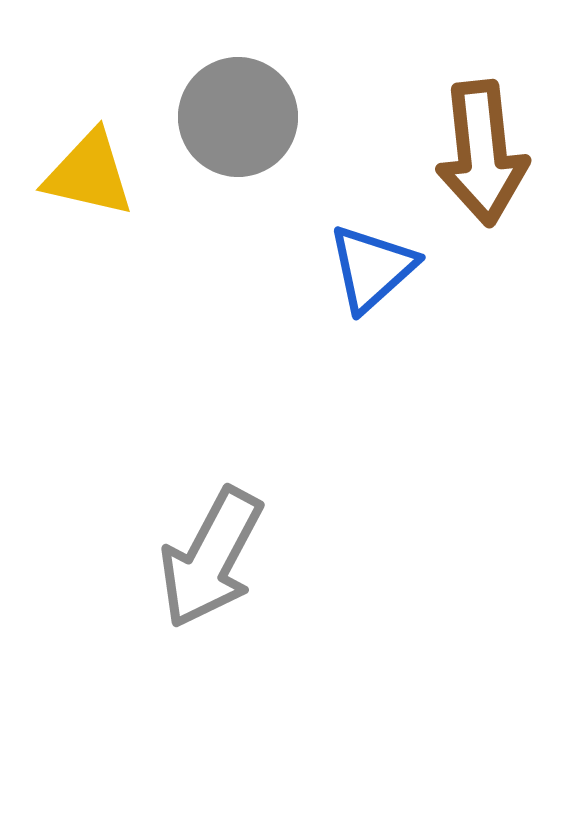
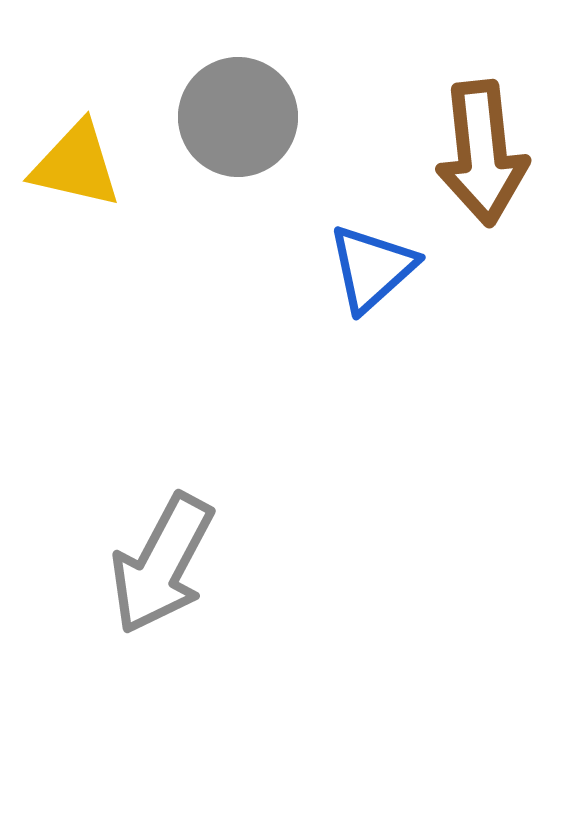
yellow triangle: moved 13 px left, 9 px up
gray arrow: moved 49 px left, 6 px down
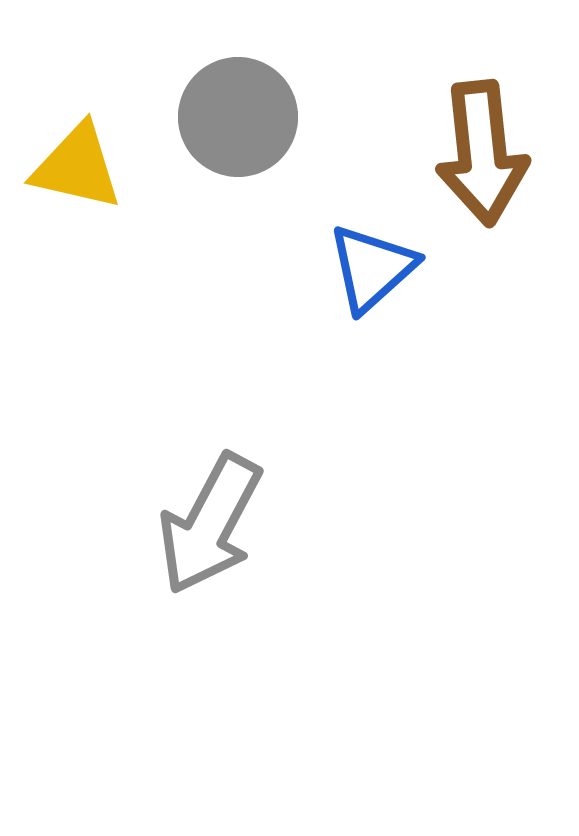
yellow triangle: moved 1 px right, 2 px down
gray arrow: moved 48 px right, 40 px up
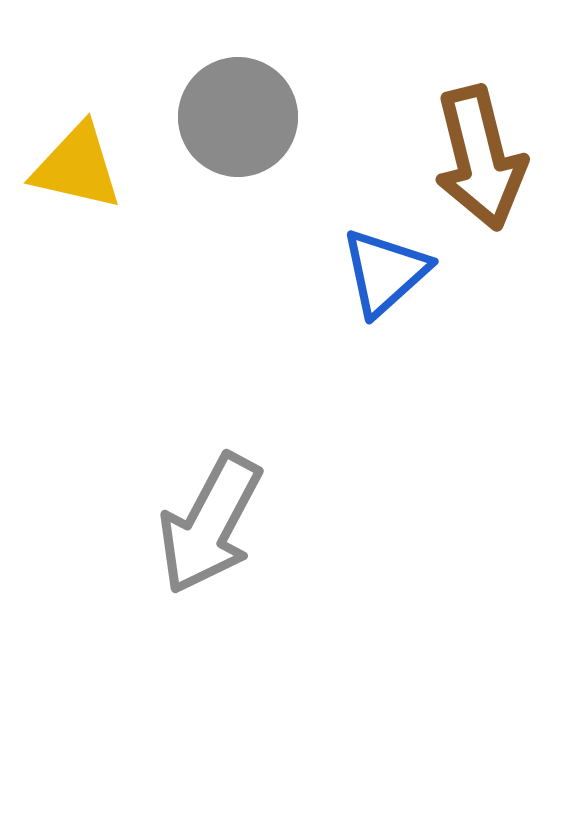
brown arrow: moved 2 px left, 5 px down; rotated 8 degrees counterclockwise
blue triangle: moved 13 px right, 4 px down
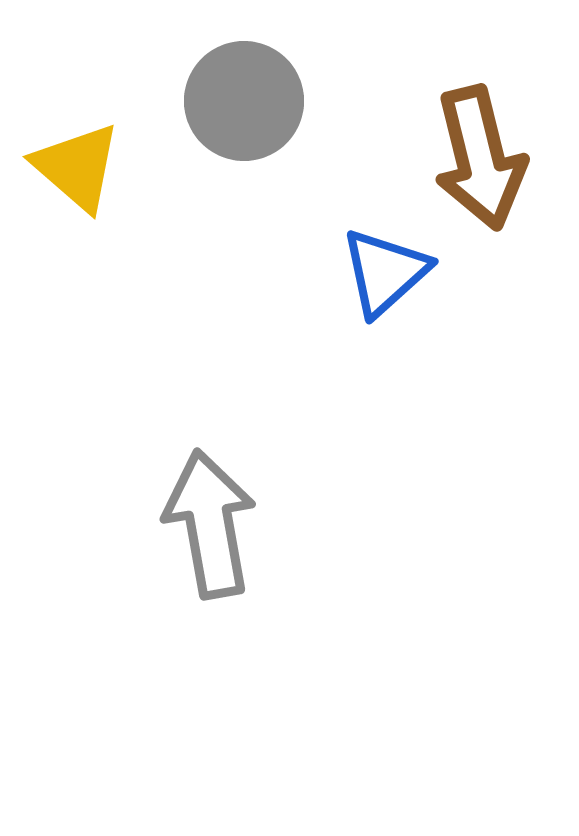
gray circle: moved 6 px right, 16 px up
yellow triangle: rotated 28 degrees clockwise
gray arrow: rotated 142 degrees clockwise
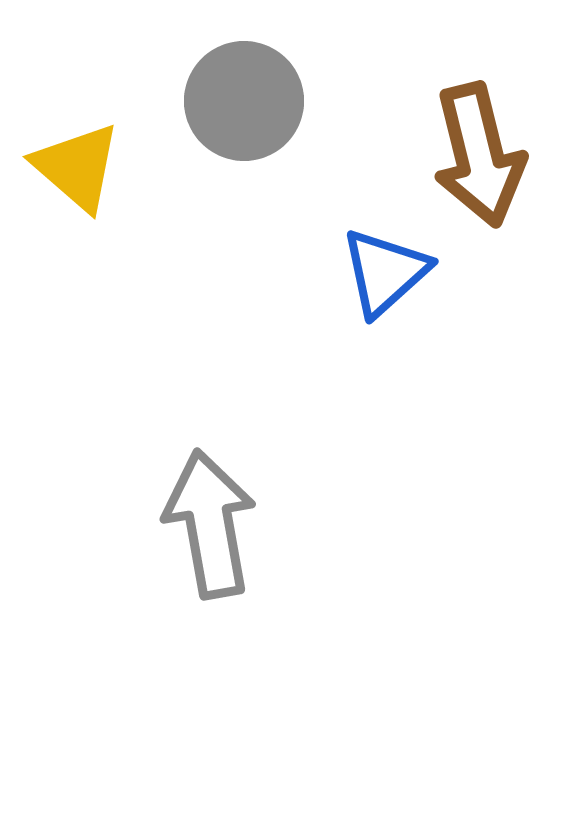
brown arrow: moved 1 px left, 3 px up
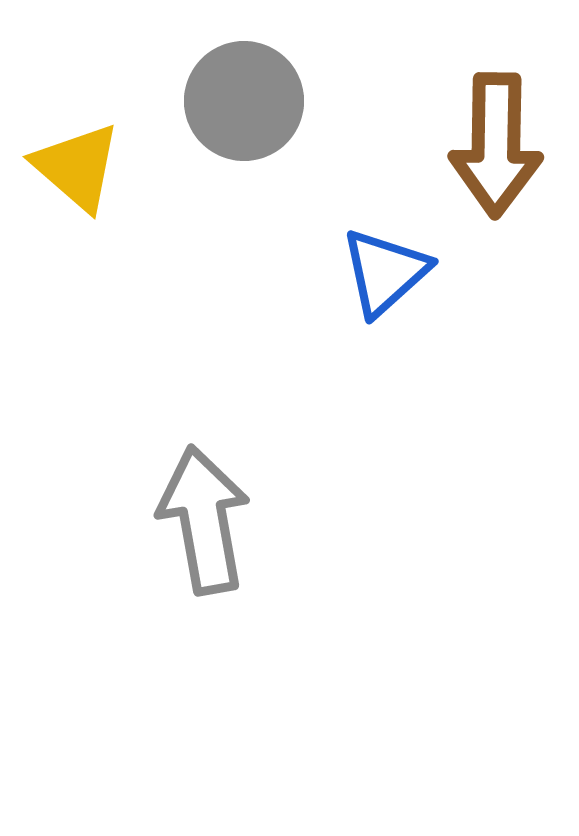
brown arrow: moved 17 px right, 10 px up; rotated 15 degrees clockwise
gray arrow: moved 6 px left, 4 px up
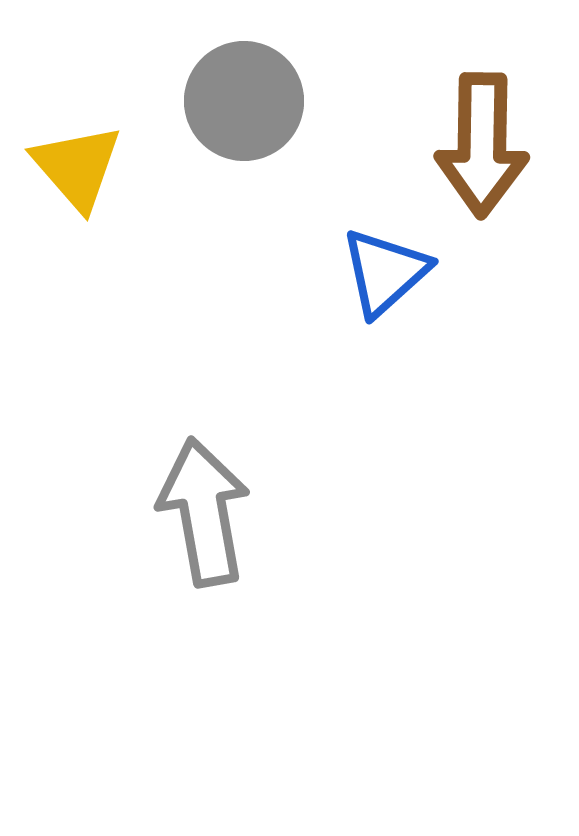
brown arrow: moved 14 px left
yellow triangle: rotated 8 degrees clockwise
gray arrow: moved 8 px up
